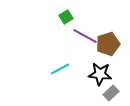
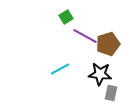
gray rectangle: rotated 35 degrees counterclockwise
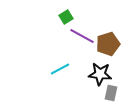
purple line: moved 3 px left
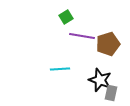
purple line: rotated 20 degrees counterclockwise
cyan line: rotated 24 degrees clockwise
black star: moved 6 px down; rotated 15 degrees clockwise
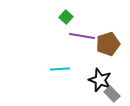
green square: rotated 16 degrees counterclockwise
gray rectangle: moved 1 px right, 1 px down; rotated 56 degrees counterclockwise
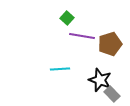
green square: moved 1 px right, 1 px down
brown pentagon: moved 2 px right
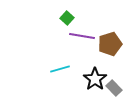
cyan line: rotated 12 degrees counterclockwise
black star: moved 5 px left, 1 px up; rotated 15 degrees clockwise
gray rectangle: moved 2 px right, 6 px up
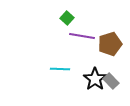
cyan line: rotated 18 degrees clockwise
gray rectangle: moved 3 px left, 7 px up
